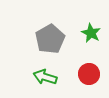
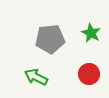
gray pentagon: rotated 24 degrees clockwise
green arrow: moved 9 px left; rotated 10 degrees clockwise
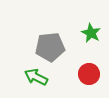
gray pentagon: moved 8 px down
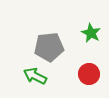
gray pentagon: moved 1 px left
green arrow: moved 1 px left, 1 px up
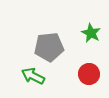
green arrow: moved 2 px left
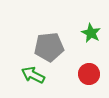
green arrow: moved 1 px up
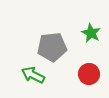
gray pentagon: moved 3 px right
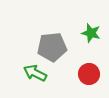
green star: rotated 12 degrees counterclockwise
green arrow: moved 2 px right, 2 px up
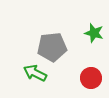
green star: moved 3 px right
red circle: moved 2 px right, 4 px down
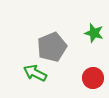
gray pentagon: rotated 16 degrees counterclockwise
red circle: moved 2 px right
